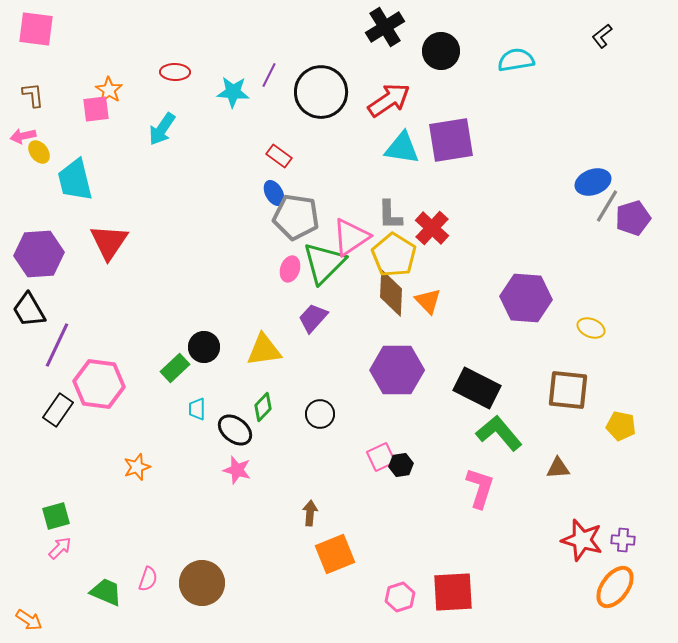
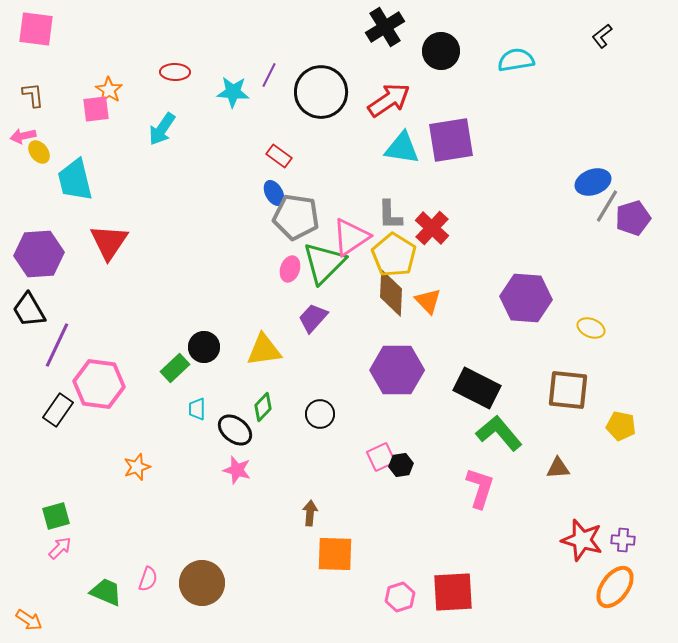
orange square at (335, 554): rotated 24 degrees clockwise
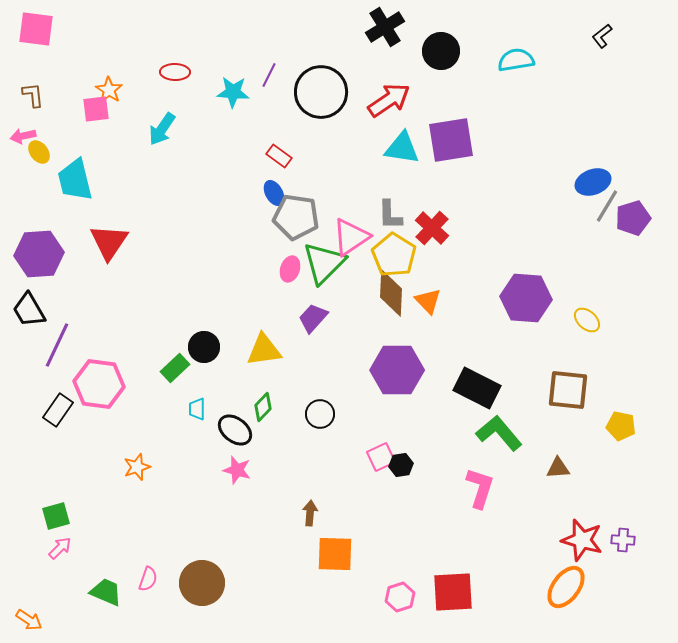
yellow ellipse at (591, 328): moved 4 px left, 8 px up; rotated 20 degrees clockwise
orange ellipse at (615, 587): moved 49 px left
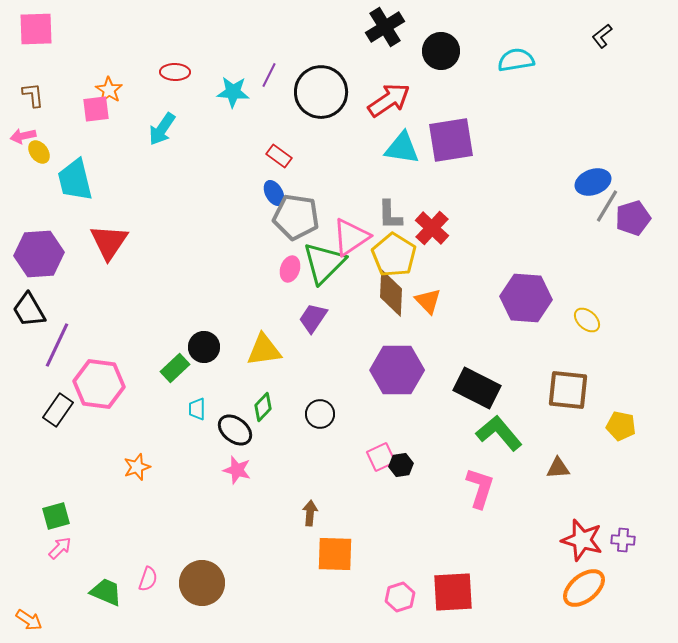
pink square at (36, 29): rotated 9 degrees counterclockwise
purple trapezoid at (313, 318): rotated 8 degrees counterclockwise
orange ellipse at (566, 587): moved 18 px right, 1 px down; rotated 15 degrees clockwise
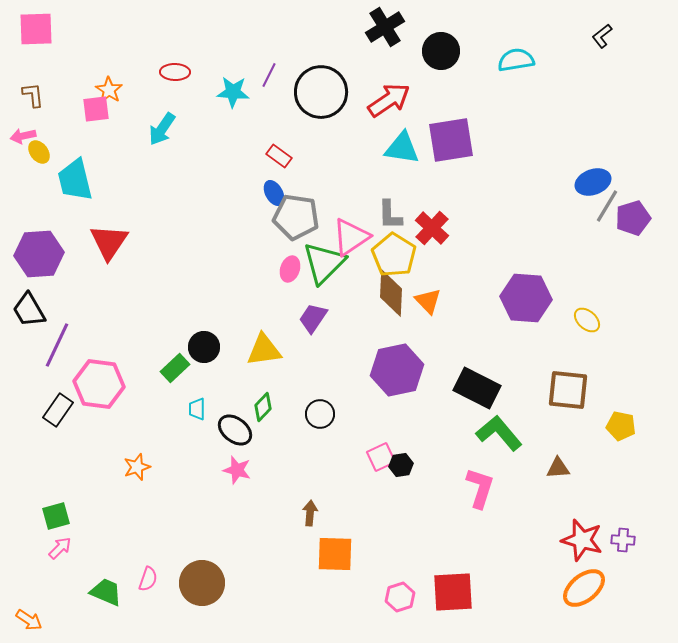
purple hexagon at (397, 370): rotated 12 degrees counterclockwise
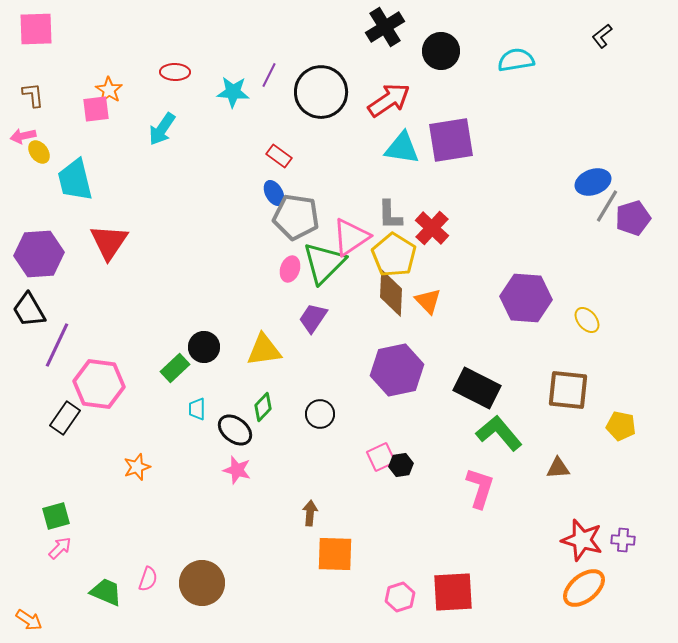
yellow ellipse at (587, 320): rotated 8 degrees clockwise
black rectangle at (58, 410): moved 7 px right, 8 px down
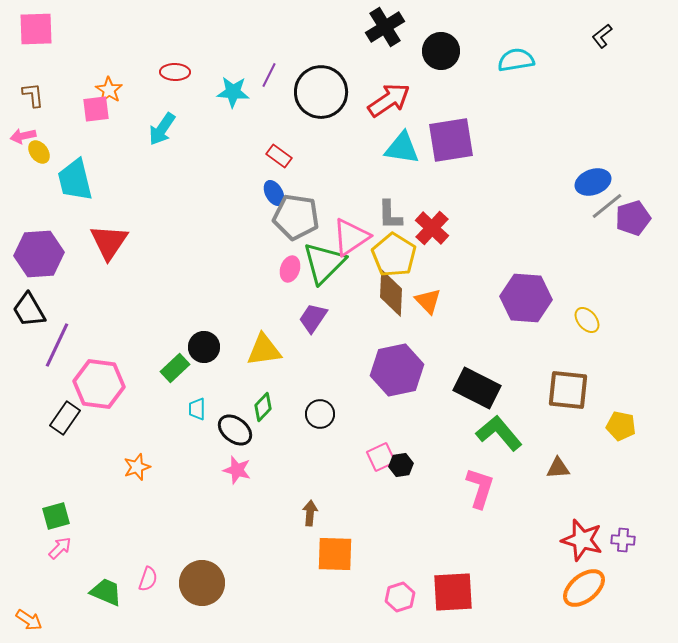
gray line at (607, 206): rotated 20 degrees clockwise
